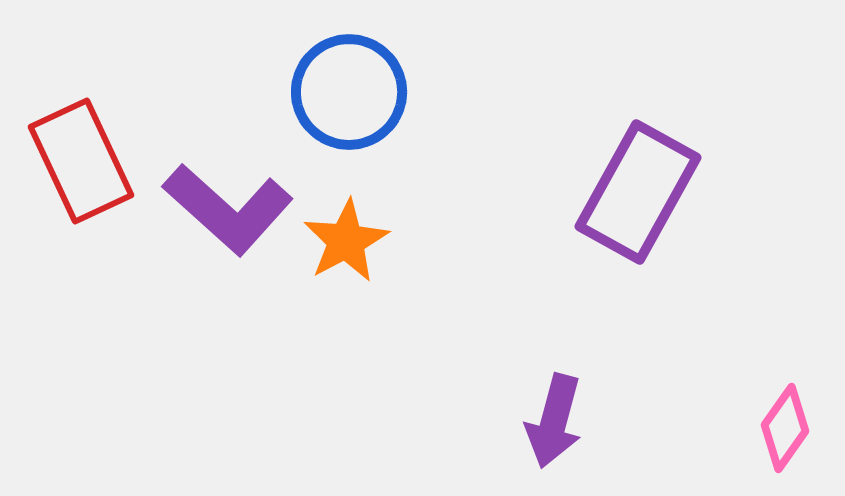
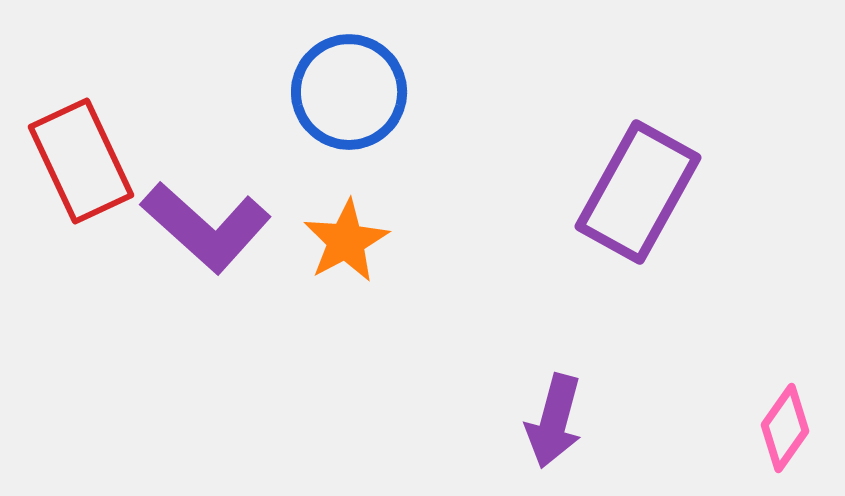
purple L-shape: moved 22 px left, 18 px down
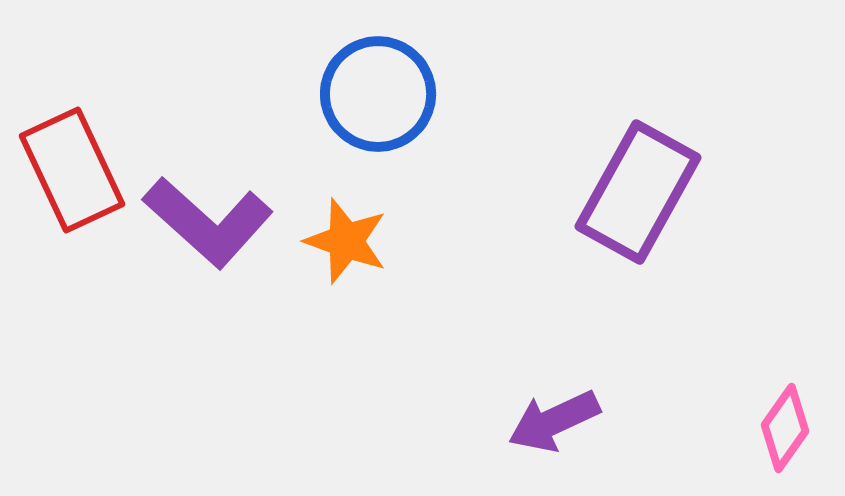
blue circle: moved 29 px right, 2 px down
red rectangle: moved 9 px left, 9 px down
purple L-shape: moved 2 px right, 5 px up
orange star: rotated 24 degrees counterclockwise
purple arrow: rotated 50 degrees clockwise
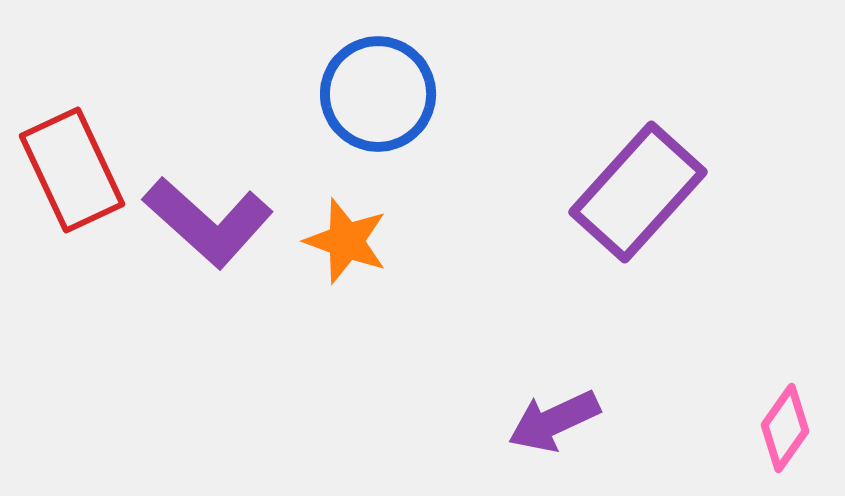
purple rectangle: rotated 13 degrees clockwise
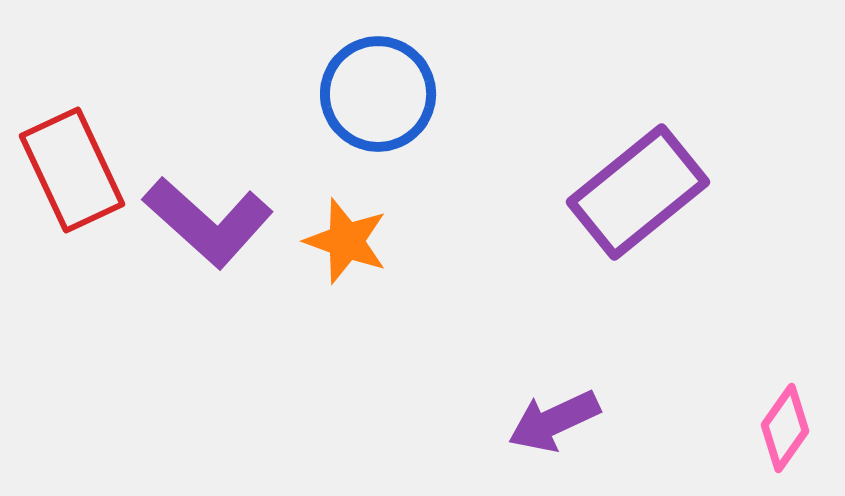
purple rectangle: rotated 9 degrees clockwise
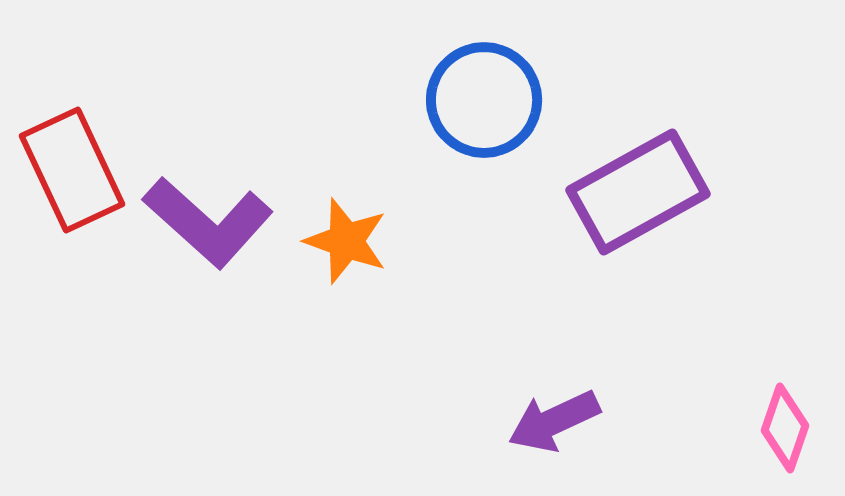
blue circle: moved 106 px right, 6 px down
purple rectangle: rotated 10 degrees clockwise
pink diamond: rotated 16 degrees counterclockwise
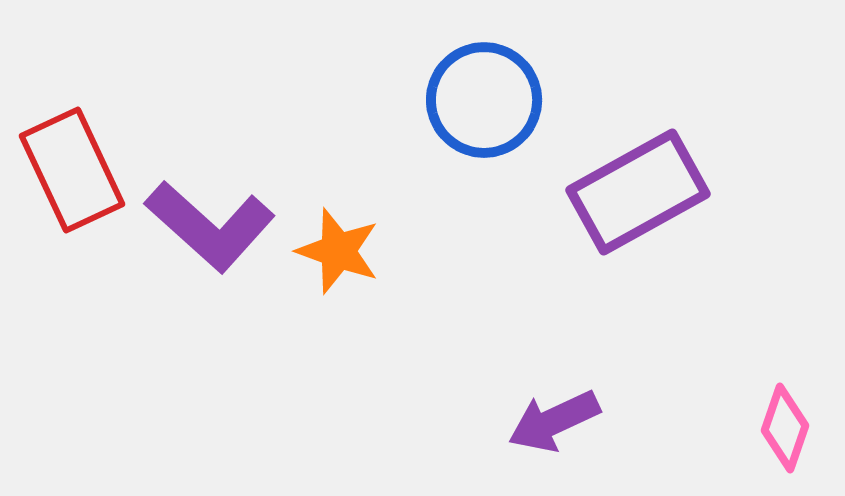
purple L-shape: moved 2 px right, 4 px down
orange star: moved 8 px left, 10 px down
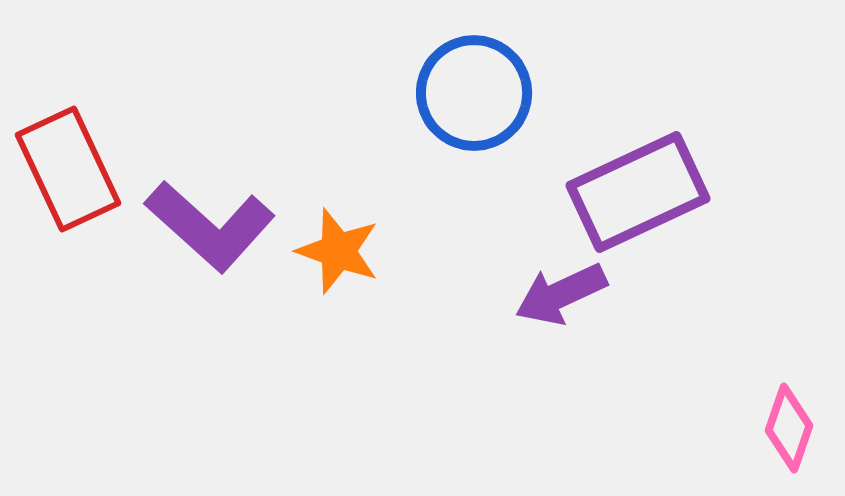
blue circle: moved 10 px left, 7 px up
red rectangle: moved 4 px left, 1 px up
purple rectangle: rotated 4 degrees clockwise
purple arrow: moved 7 px right, 127 px up
pink diamond: moved 4 px right
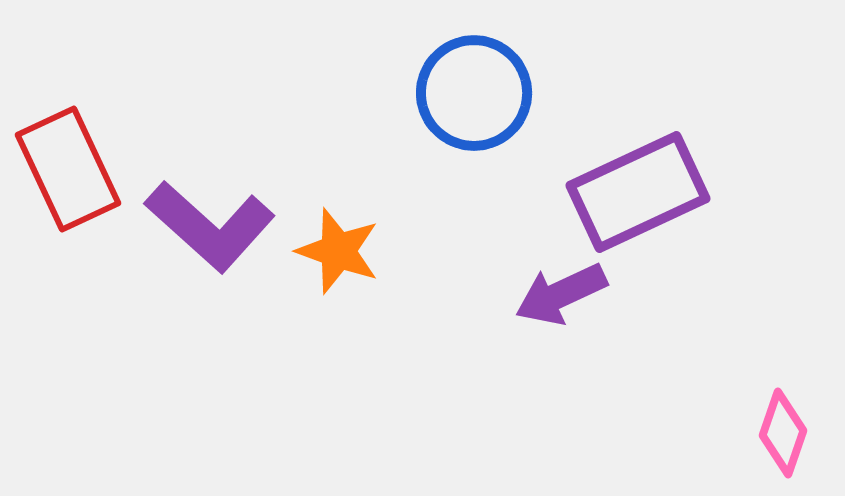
pink diamond: moved 6 px left, 5 px down
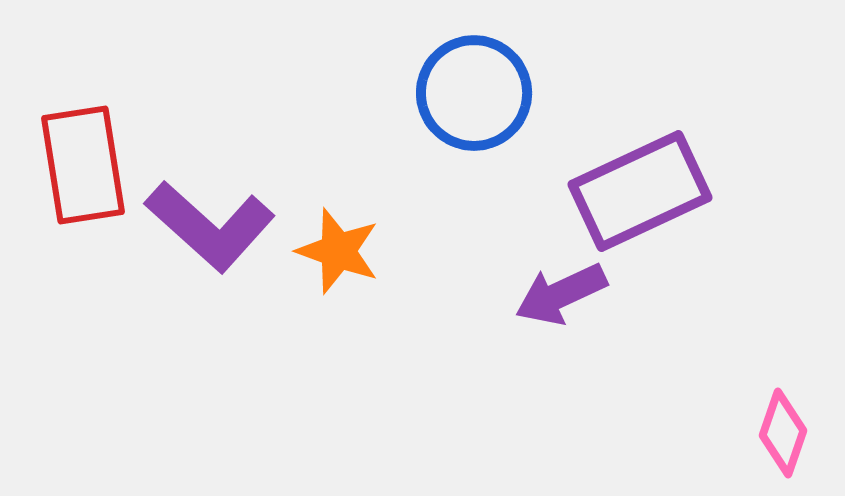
red rectangle: moved 15 px right, 4 px up; rotated 16 degrees clockwise
purple rectangle: moved 2 px right, 1 px up
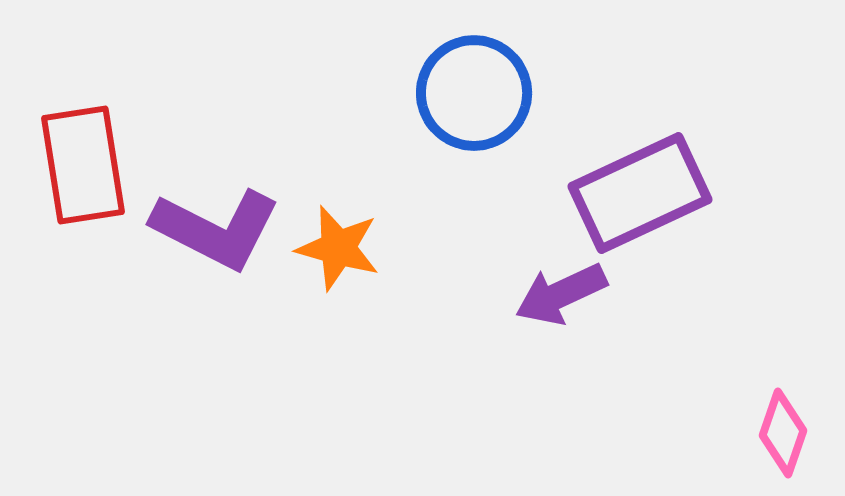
purple rectangle: moved 2 px down
purple L-shape: moved 6 px right, 3 px down; rotated 15 degrees counterclockwise
orange star: moved 3 px up; rotated 4 degrees counterclockwise
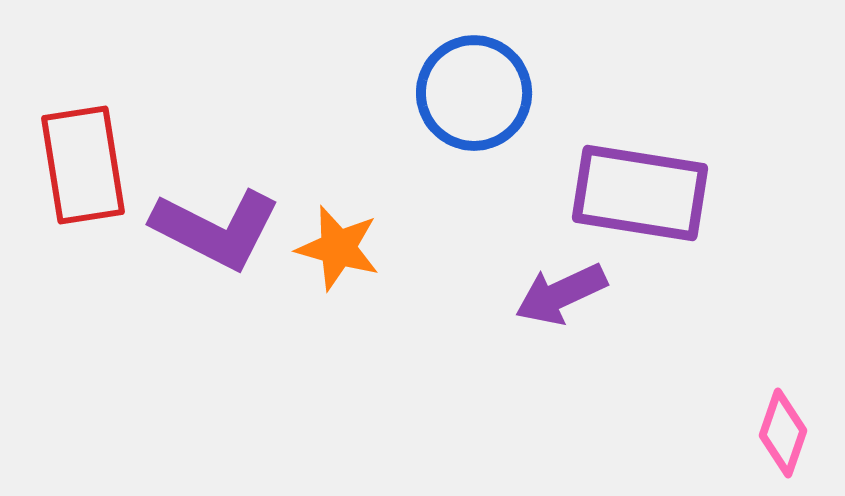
purple rectangle: rotated 34 degrees clockwise
